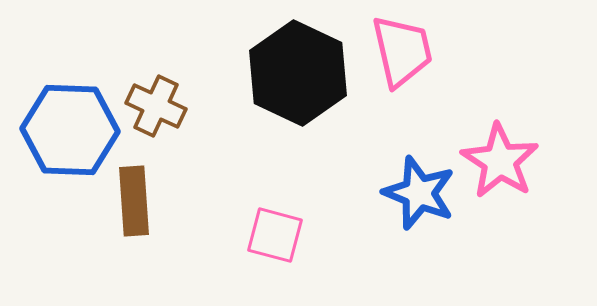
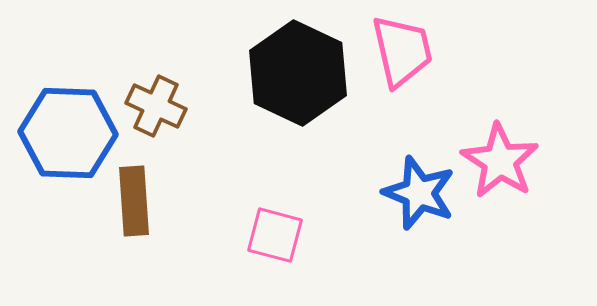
blue hexagon: moved 2 px left, 3 px down
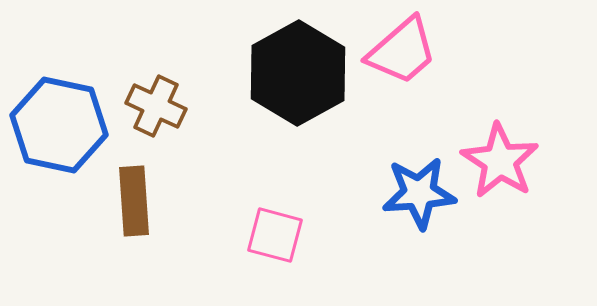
pink trapezoid: rotated 62 degrees clockwise
black hexagon: rotated 6 degrees clockwise
blue hexagon: moved 9 px left, 8 px up; rotated 10 degrees clockwise
blue star: rotated 26 degrees counterclockwise
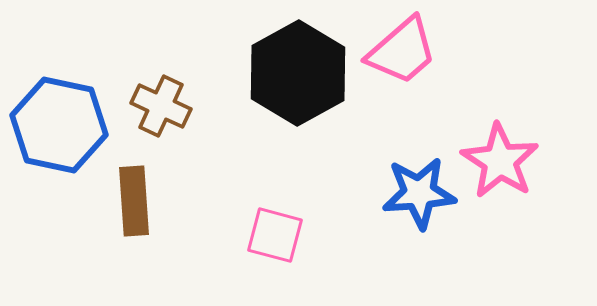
brown cross: moved 5 px right
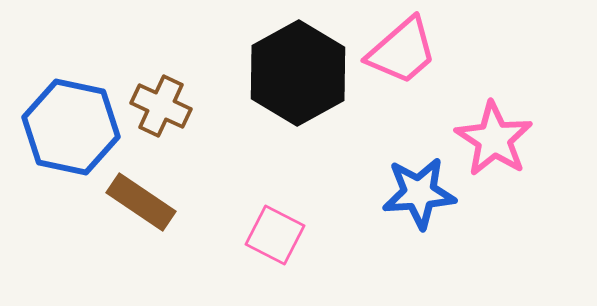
blue hexagon: moved 12 px right, 2 px down
pink star: moved 6 px left, 22 px up
brown rectangle: moved 7 px right, 1 px down; rotated 52 degrees counterclockwise
pink square: rotated 12 degrees clockwise
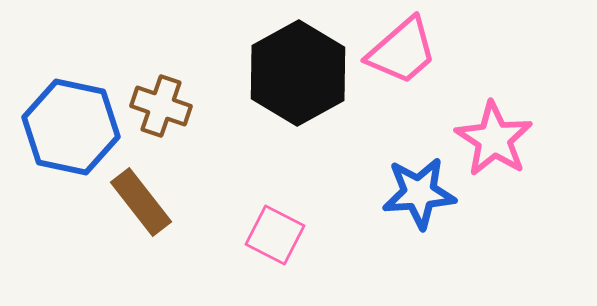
brown cross: rotated 6 degrees counterclockwise
brown rectangle: rotated 18 degrees clockwise
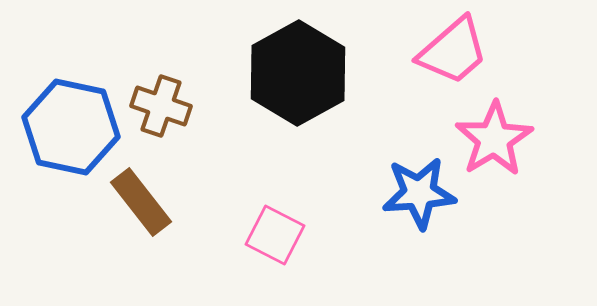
pink trapezoid: moved 51 px right
pink star: rotated 8 degrees clockwise
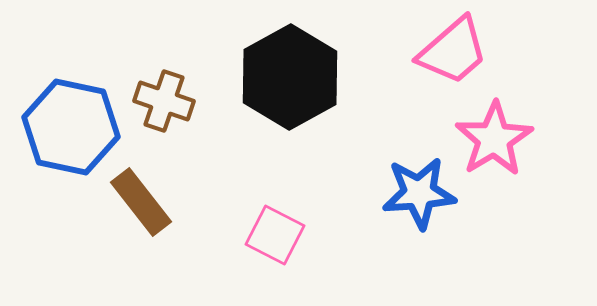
black hexagon: moved 8 px left, 4 px down
brown cross: moved 3 px right, 5 px up
